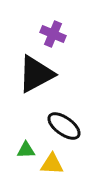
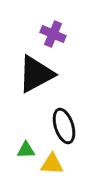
black ellipse: rotated 36 degrees clockwise
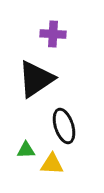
purple cross: rotated 20 degrees counterclockwise
black triangle: moved 5 px down; rotated 6 degrees counterclockwise
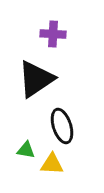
black ellipse: moved 2 px left
green triangle: rotated 12 degrees clockwise
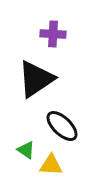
black ellipse: rotated 28 degrees counterclockwise
green triangle: rotated 24 degrees clockwise
yellow triangle: moved 1 px left, 1 px down
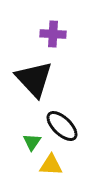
black triangle: moved 2 px left; rotated 39 degrees counterclockwise
green triangle: moved 6 px right, 8 px up; rotated 30 degrees clockwise
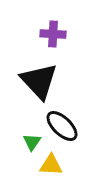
black triangle: moved 5 px right, 2 px down
